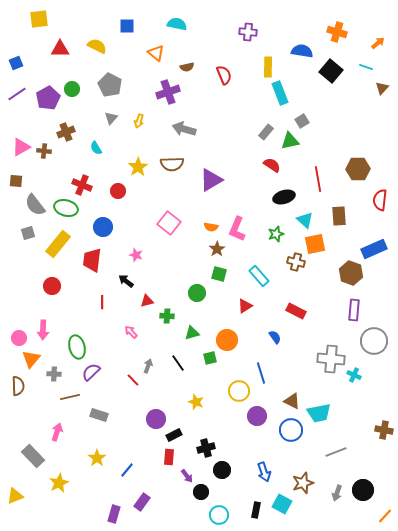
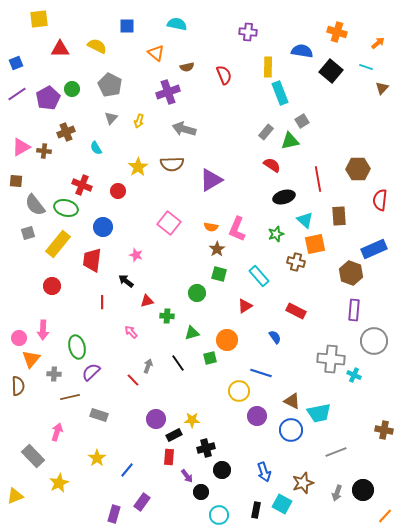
blue line at (261, 373): rotated 55 degrees counterclockwise
yellow star at (196, 402): moved 4 px left, 18 px down; rotated 21 degrees counterclockwise
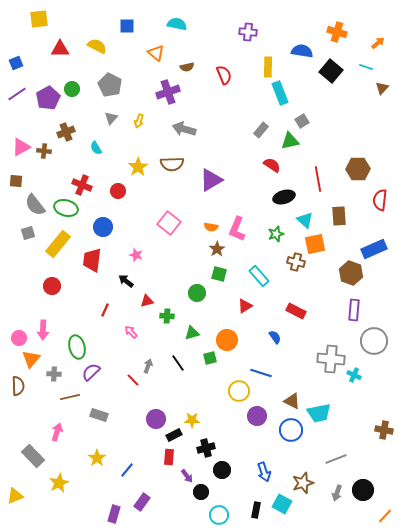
gray rectangle at (266, 132): moved 5 px left, 2 px up
red line at (102, 302): moved 3 px right, 8 px down; rotated 24 degrees clockwise
gray line at (336, 452): moved 7 px down
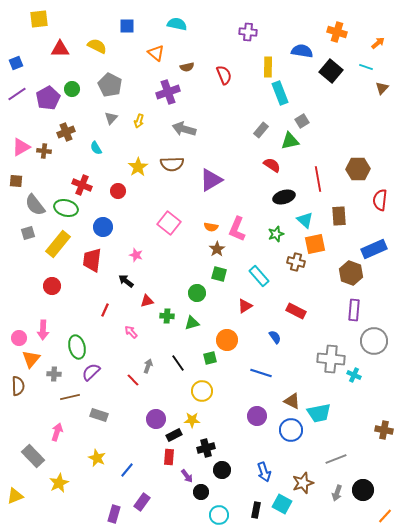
green triangle at (192, 333): moved 10 px up
yellow circle at (239, 391): moved 37 px left
yellow star at (97, 458): rotated 12 degrees counterclockwise
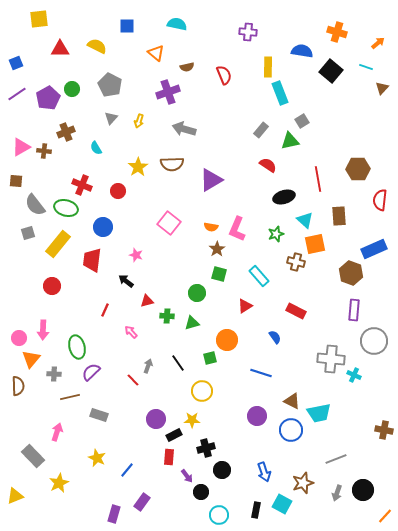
red semicircle at (272, 165): moved 4 px left
